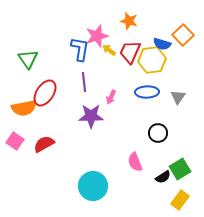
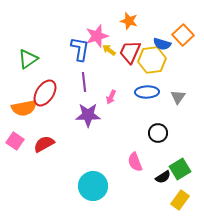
green triangle: rotated 30 degrees clockwise
purple star: moved 3 px left, 1 px up
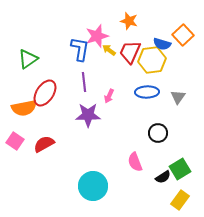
pink arrow: moved 2 px left, 1 px up
